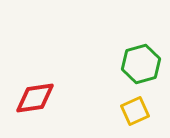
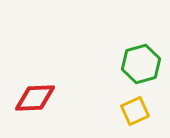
red diamond: rotated 6 degrees clockwise
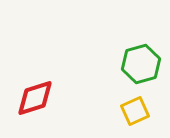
red diamond: rotated 15 degrees counterclockwise
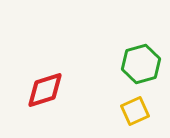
red diamond: moved 10 px right, 8 px up
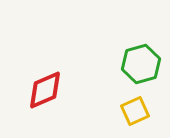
red diamond: rotated 6 degrees counterclockwise
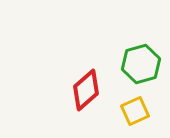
red diamond: moved 41 px right; rotated 18 degrees counterclockwise
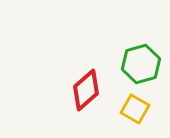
yellow square: moved 2 px up; rotated 36 degrees counterclockwise
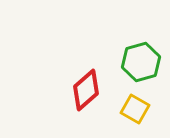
green hexagon: moved 2 px up
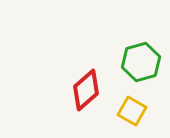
yellow square: moved 3 px left, 2 px down
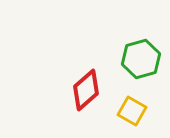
green hexagon: moved 3 px up
